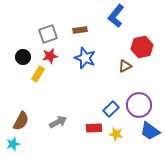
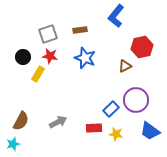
red star: rotated 21 degrees clockwise
purple circle: moved 3 px left, 5 px up
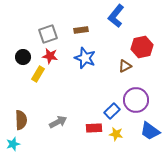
brown rectangle: moved 1 px right
blue rectangle: moved 1 px right, 2 px down
brown semicircle: moved 1 px up; rotated 30 degrees counterclockwise
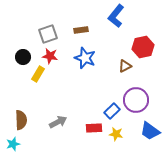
red hexagon: moved 1 px right
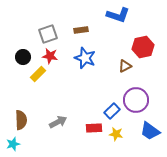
blue L-shape: moved 2 px right, 1 px up; rotated 110 degrees counterclockwise
yellow rectangle: rotated 14 degrees clockwise
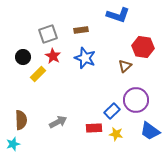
red hexagon: rotated 20 degrees clockwise
red star: moved 3 px right; rotated 21 degrees clockwise
brown triangle: rotated 16 degrees counterclockwise
